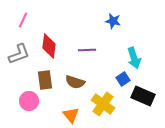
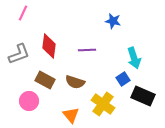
pink line: moved 7 px up
brown rectangle: rotated 54 degrees counterclockwise
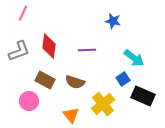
gray L-shape: moved 3 px up
cyan arrow: rotated 35 degrees counterclockwise
yellow cross: rotated 15 degrees clockwise
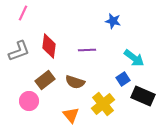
brown rectangle: rotated 66 degrees counterclockwise
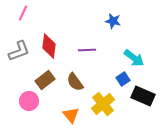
brown semicircle: rotated 36 degrees clockwise
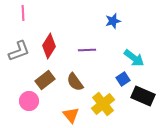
pink line: rotated 28 degrees counterclockwise
blue star: rotated 28 degrees counterclockwise
red diamond: rotated 25 degrees clockwise
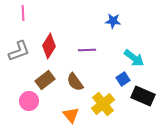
blue star: rotated 21 degrees clockwise
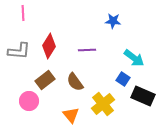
gray L-shape: rotated 25 degrees clockwise
blue square: rotated 24 degrees counterclockwise
